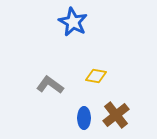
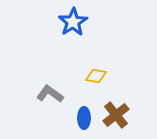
blue star: rotated 12 degrees clockwise
gray L-shape: moved 9 px down
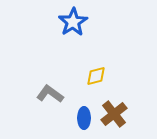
yellow diamond: rotated 25 degrees counterclockwise
brown cross: moved 2 px left, 1 px up
